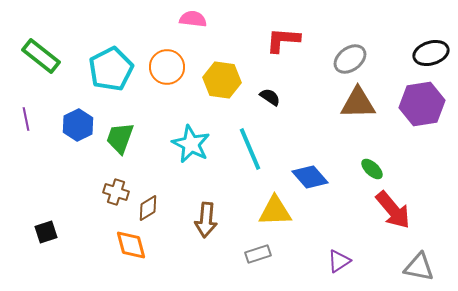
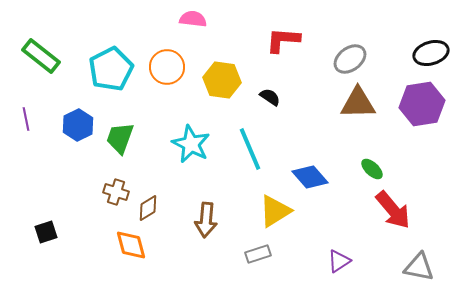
yellow triangle: rotated 30 degrees counterclockwise
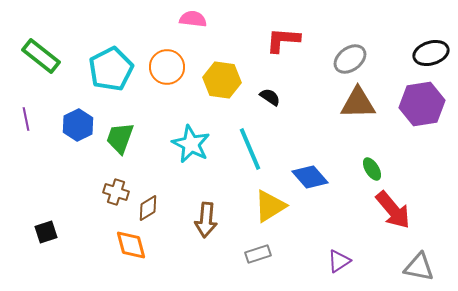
green ellipse: rotated 15 degrees clockwise
yellow triangle: moved 5 px left, 5 px up
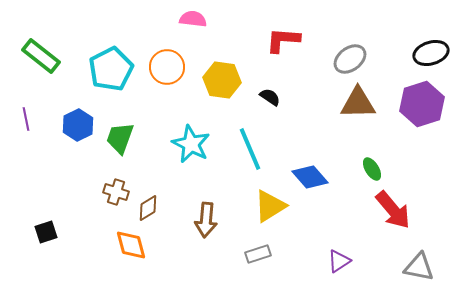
purple hexagon: rotated 9 degrees counterclockwise
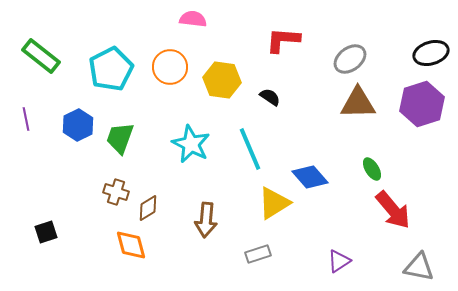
orange circle: moved 3 px right
yellow triangle: moved 4 px right, 3 px up
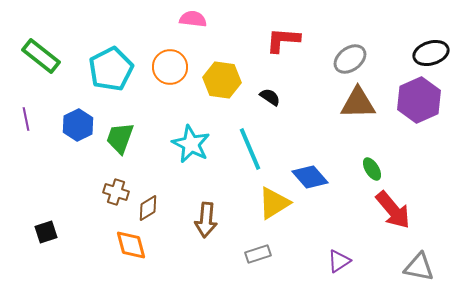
purple hexagon: moved 3 px left, 4 px up; rotated 6 degrees counterclockwise
